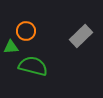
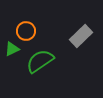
green triangle: moved 1 px right, 2 px down; rotated 21 degrees counterclockwise
green semicircle: moved 7 px right, 5 px up; rotated 48 degrees counterclockwise
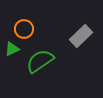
orange circle: moved 2 px left, 2 px up
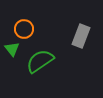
gray rectangle: rotated 25 degrees counterclockwise
green triangle: rotated 42 degrees counterclockwise
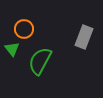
gray rectangle: moved 3 px right, 1 px down
green semicircle: rotated 28 degrees counterclockwise
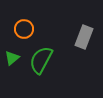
green triangle: moved 9 px down; rotated 28 degrees clockwise
green semicircle: moved 1 px right, 1 px up
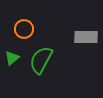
gray rectangle: moved 2 px right; rotated 70 degrees clockwise
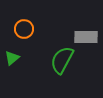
green semicircle: moved 21 px right
